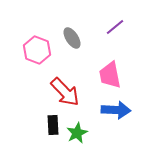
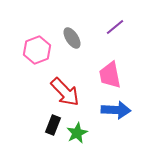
pink hexagon: rotated 20 degrees clockwise
black rectangle: rotated 24 degrees clockwise
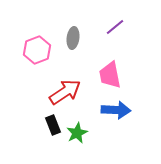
gray ellipse: moved 1 px right; rotated 40 degrees clockwise
red arrow: rotated 80 degrees counterclockwise
black rectangle: rotated 42 degrees counterclockwise
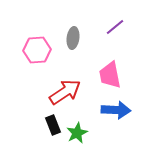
pink hexagon: rotated 16 degrees clockwise
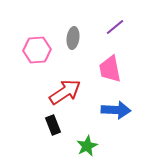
pink trapezoid: moved 6 px up
green star: moved 10 px right, 13 px down
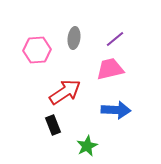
purple line: moved 12 px down
gray ellipse: moved 1 px right
pink trapezoid: rotated 88 degrees clockwise
